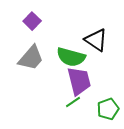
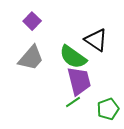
green semicircle: moved 2 px right; rotated 20 degrees clockwise
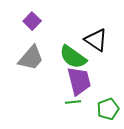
green line: rotated 28 degrees clockwise
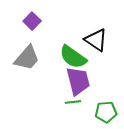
gray trapezoid: moved 4 px left
purple trapezoid: moved 1 px left
green pentagon: moved 2 px left, 3 px down; rotated 15 degrees clockwise
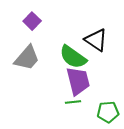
green pentagon: moved 2 px right
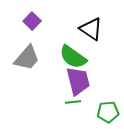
black triangle: moved 5 px left, 11 px up
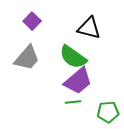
black triangle: moved 2 px left, 1 px up; rotated 20 degrees counterclockwise
purple trapezoid: rotated 64 degrees clockwise
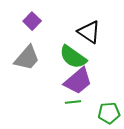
black triangle: moved 4 px down; rotated 20 degrees clockwise
green pentagon: moved 1 px right, 1 px down
